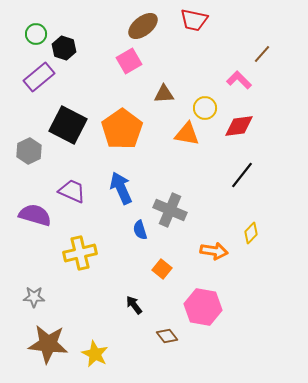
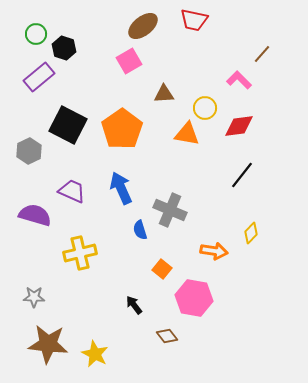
pink hexagon: moved 9 px left, 9 px up
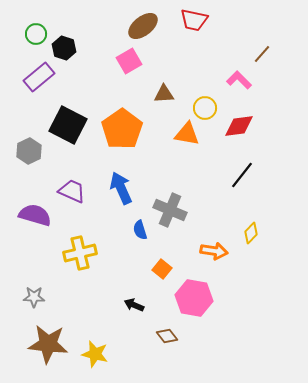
black arrow: rotated 30 degrees counterclockwise
yellow star: rotated 12 degrees counterclockwise
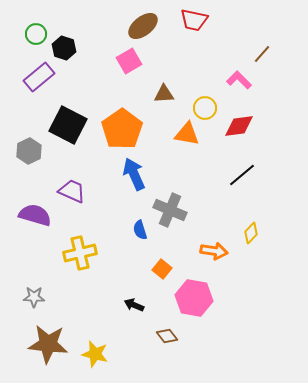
black line: rotated 12 degrees clockwise
blue arrow: moved 13 px right, 14 px up
